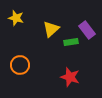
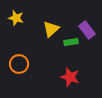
orange circle: moved 1 px left, 1 px up
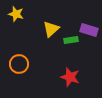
yellow star: moved 4 px up
purple rectangle: moved 2 px right; rotated 36 degrees counterclockwise
green rectangle: moved 2 px up
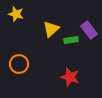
purple rectangle: rotated 36 degrees clockwise
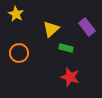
yellow star: rotated 14 degrees clockwise
purple rectangle: moved 2 px left, 3 px up
green rectangle: moved 5 px left, 8 px down; rotated 24 degrees clockwise
orange circle: moved 11 px up
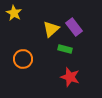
yellow star: moved 2 px left, 1 px up
purple rectangle: moved 13 px left
green rectangle: moved 1 px left, 1 px down
orange circle: moved 4 px right, 6 px down
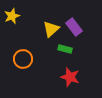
yellow star: moved 2 px left, 3 px down; rotated 21 degrees clockwise
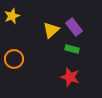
yellow triangle: moved 1 px down
green rectangle: moved 7 px right
orange circle: moved 9 px left
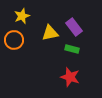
yellow star: moved 10 px right
yellow triangle: moved 1 px left, 3 px down; rotated 30 degrees clockwise
orange circle: moved 19 px up
